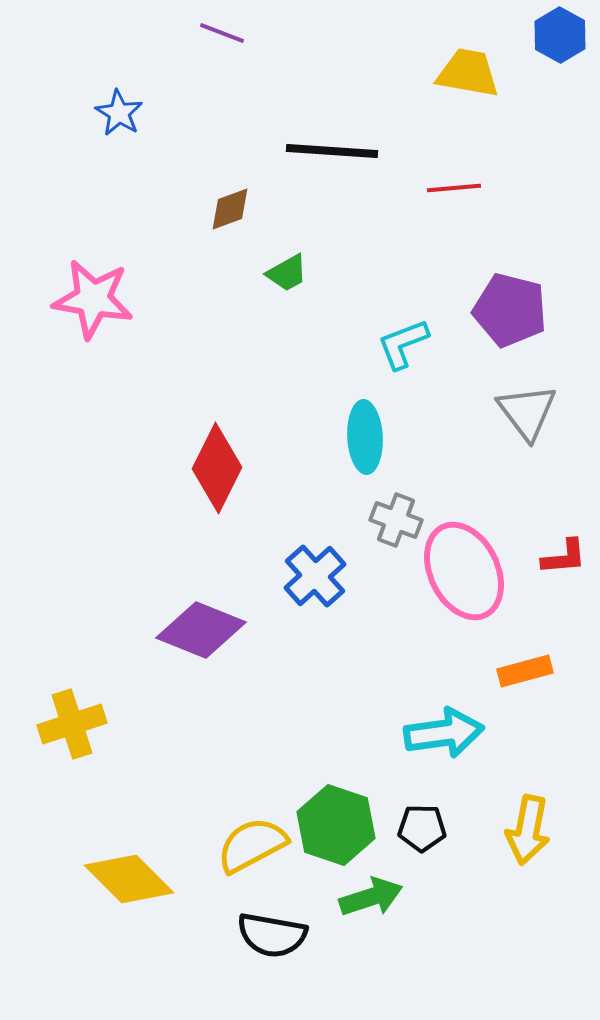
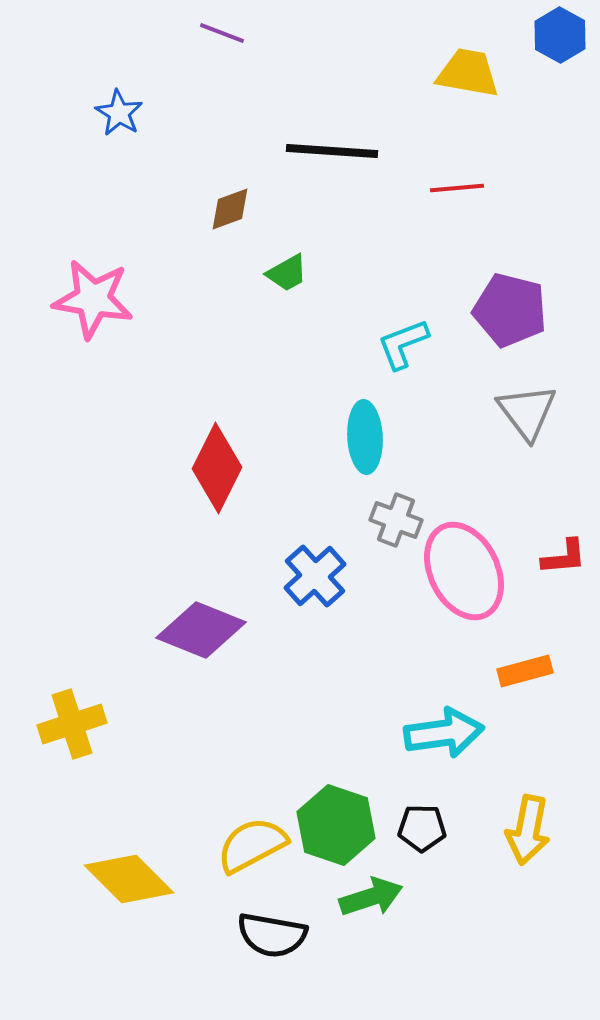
red line: moved 3 px right
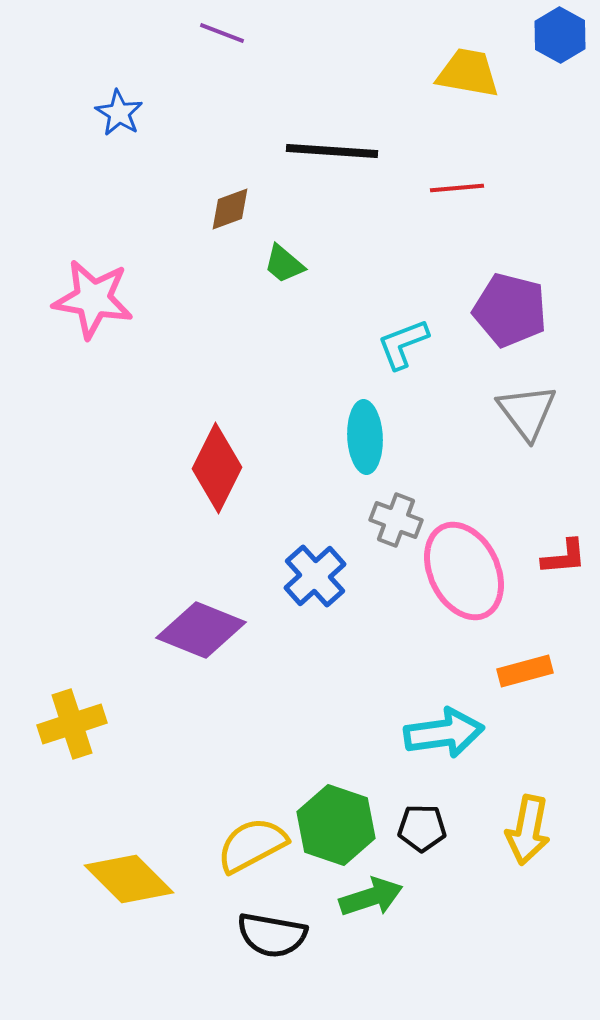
green trapezoid: moved 3 px left, 9 px up; rotated 69 degrees clockwise
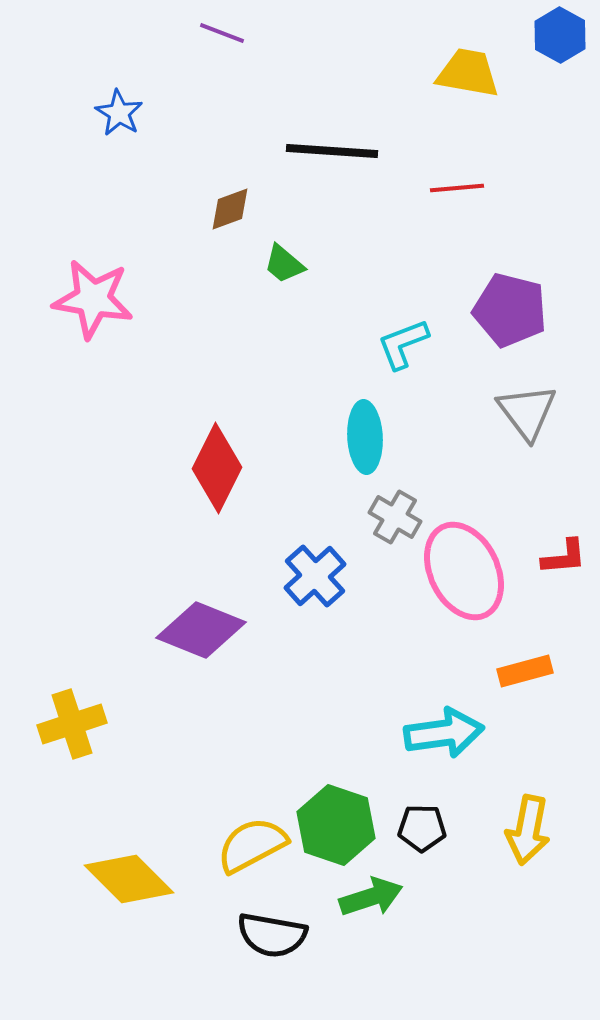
gray cross: moved 1 px left, 3 px up; rotated 9 degrees clockwise
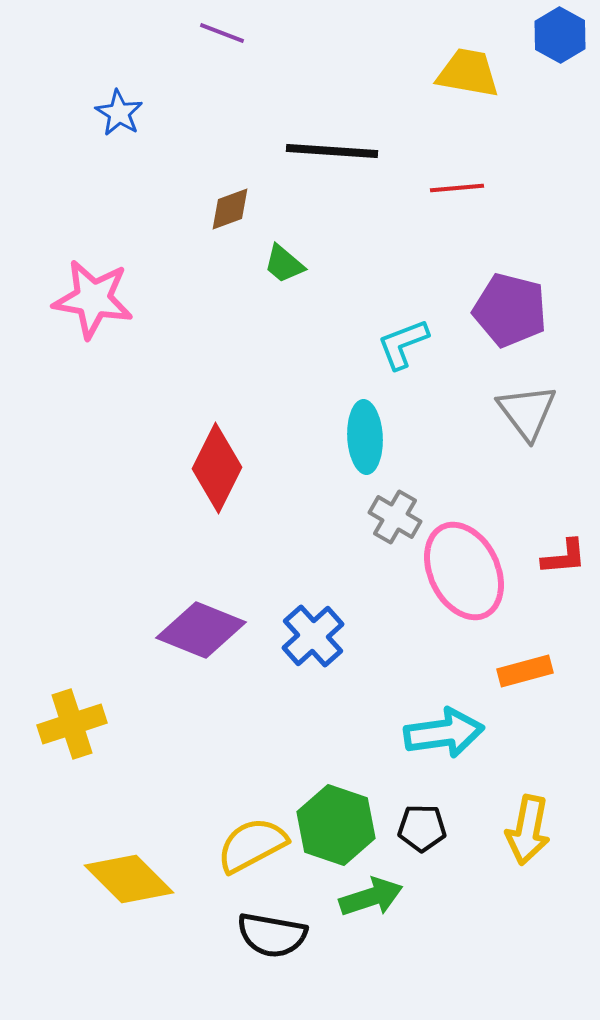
blue cross: moved 2 px left, 60 px down
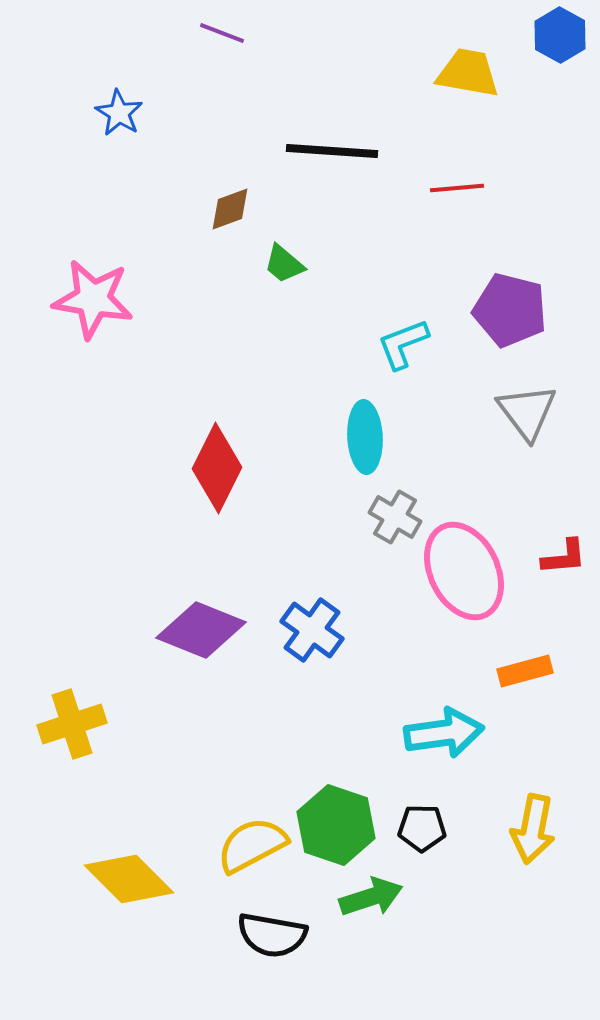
blue cross: moved 1 px left, 6 px up; rotated 12 degrees counterclockwise
yellow arrow: moved 5 px right, 1 px up
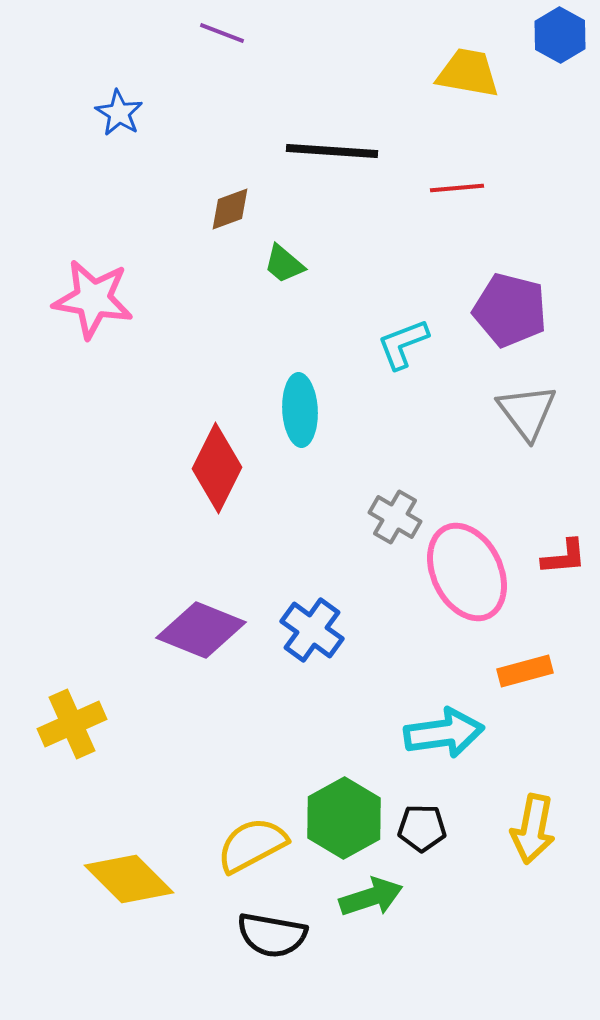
cyan ellipse: moved 65 px left, 27 px up
pink ellipse: moved 3 px right, 1 px down
yellow cross: rotated 6 degrees counterclockwise
green hexagon: moved 8 px right, 7 px up; rotated 12 degrees clockwise
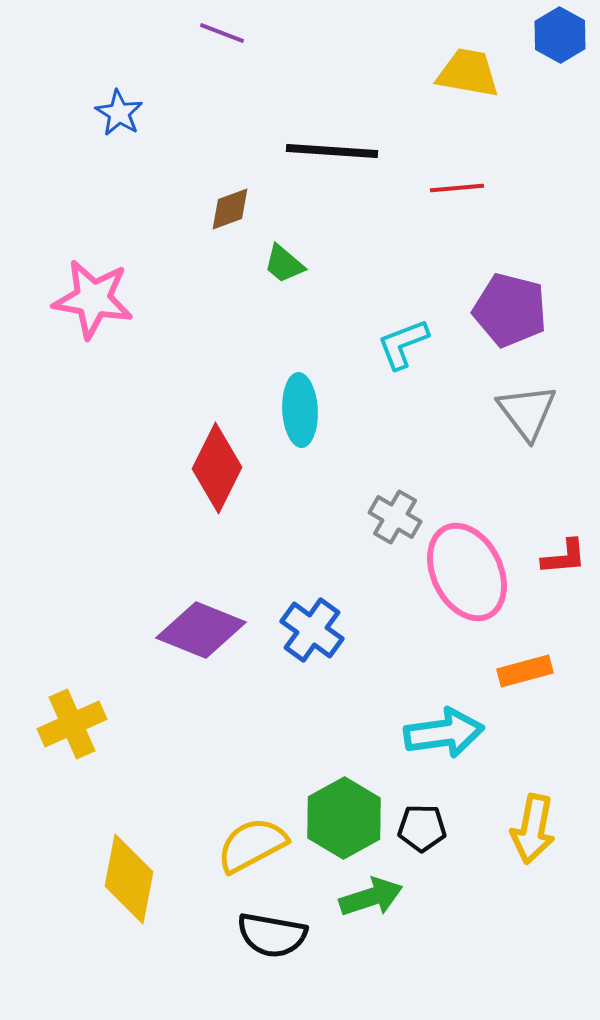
yellow diamond: rotated 56 degrees clockwise
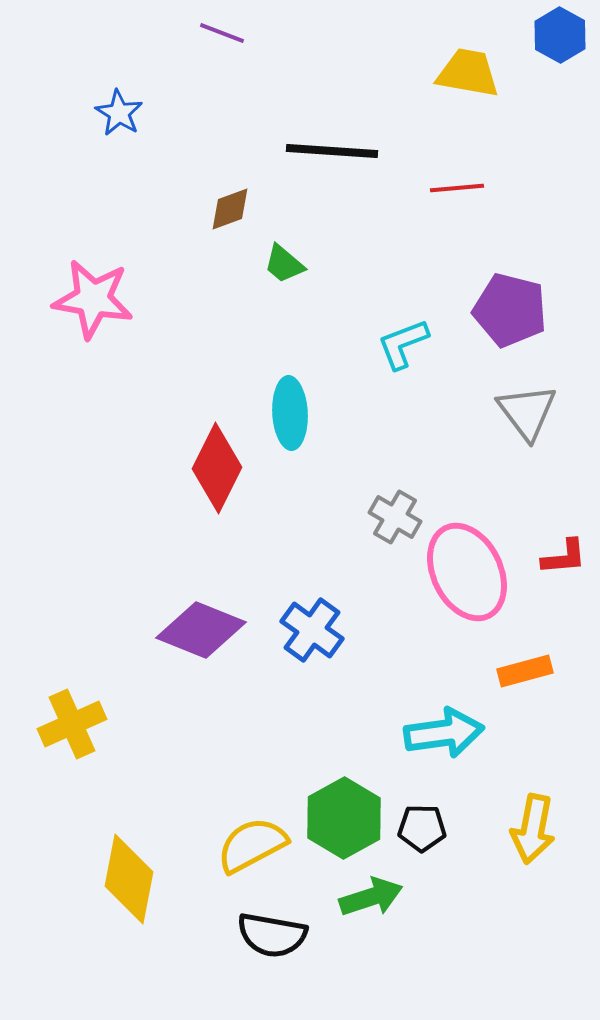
cyan ellipse: moved 10 px left, 3 px down
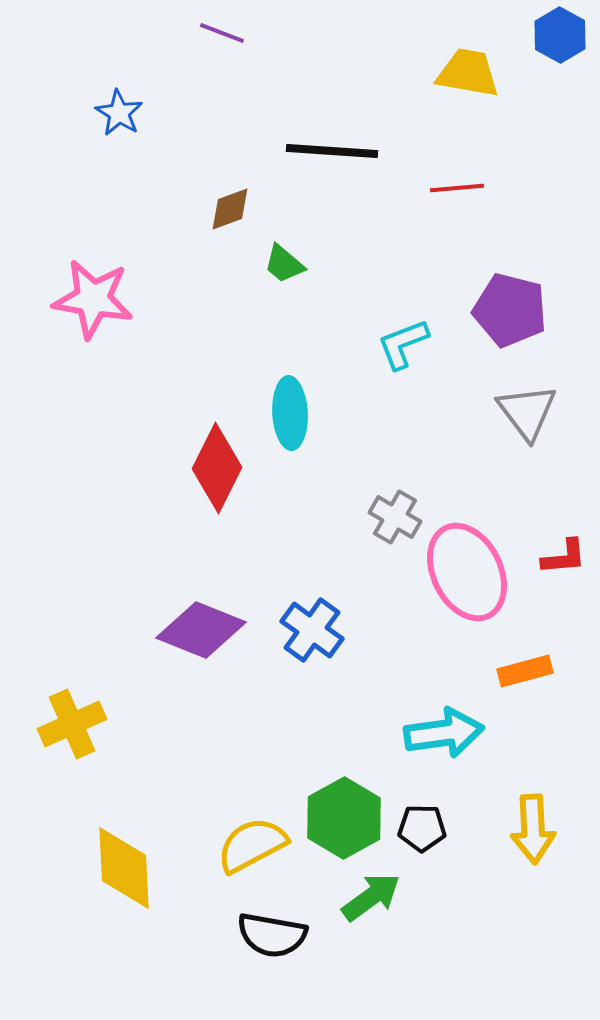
yellow arrow: rotated 14 degrees counterclockwise
yellow diamond: moved 5 px left, 11 px up; rotated 14 degrees counterclockwise
green arrow: rotated 18 degrees counterclockwise
